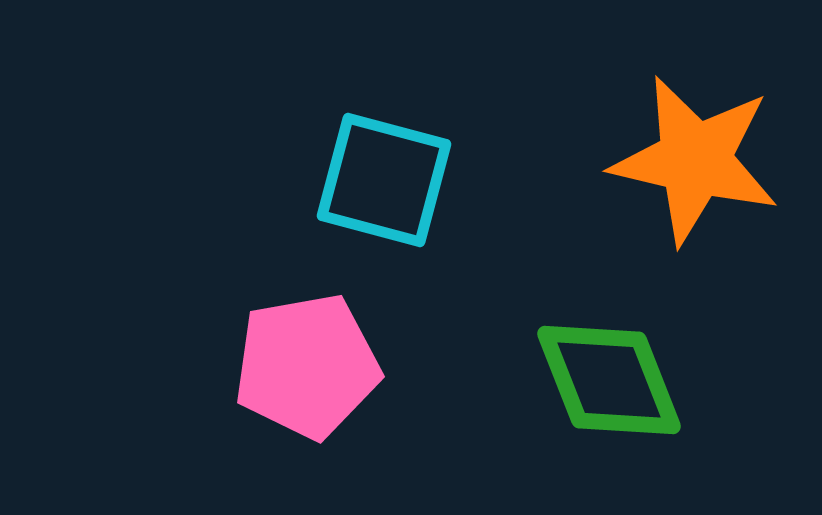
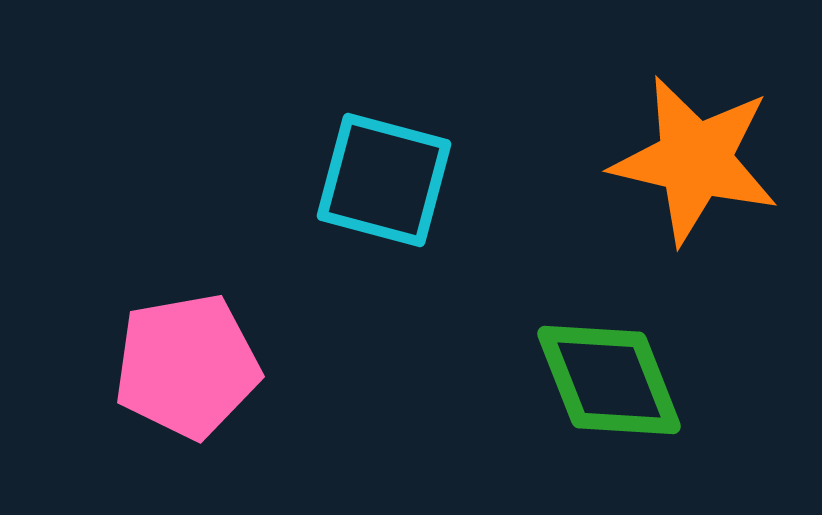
pink pentagon: moved 120 px left
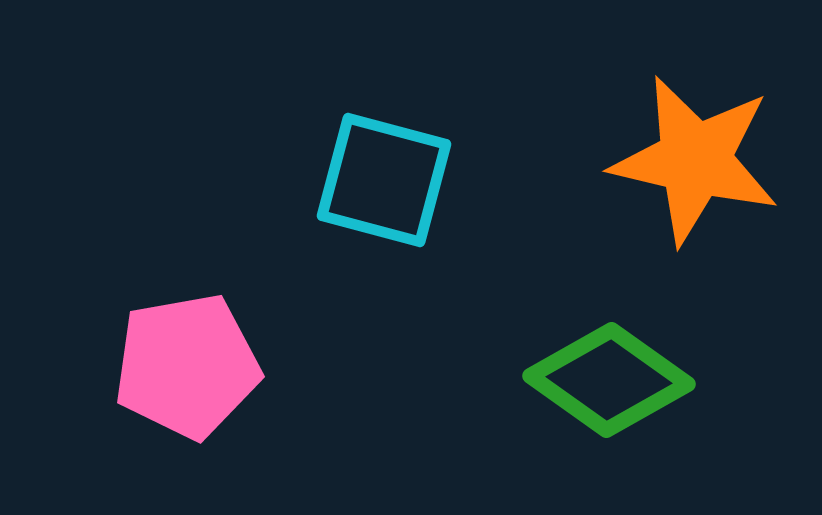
green diamond: rotated 33 degrees counterclockwise
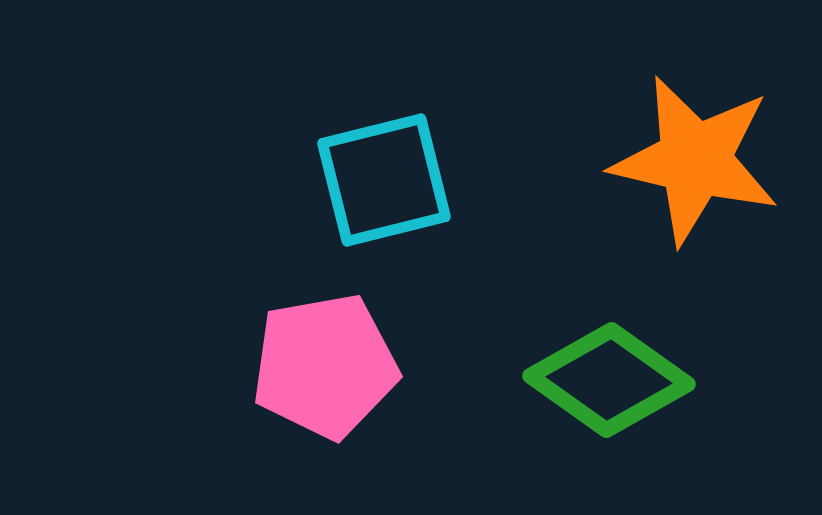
cyan square: rotated 29 degrees counterclockwise
pink pentagon: moved 138 px right
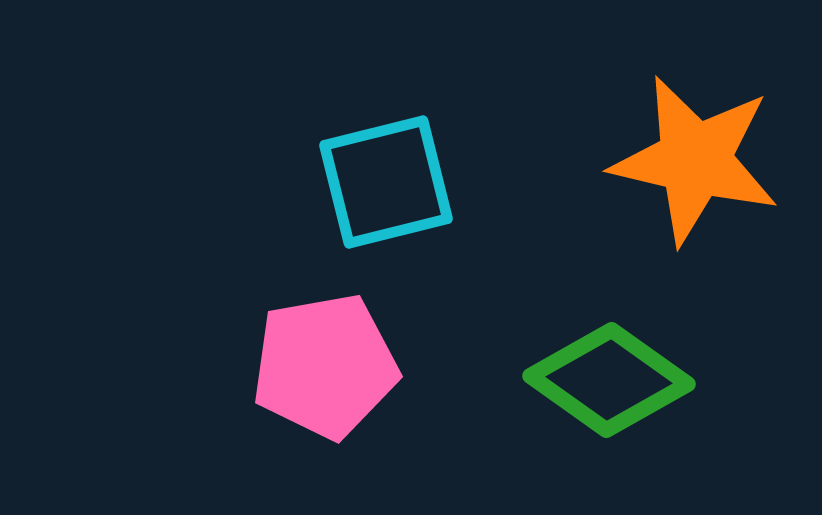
cyan square: moved 2 px right, 2 px down
